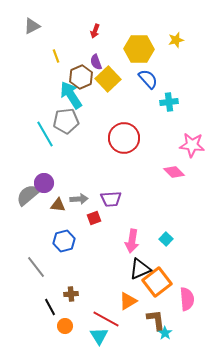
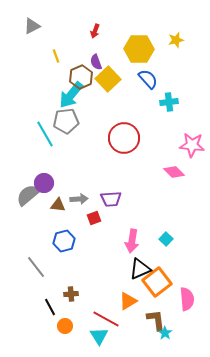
cyan arrow: rotated 108 degrees counterclockwise
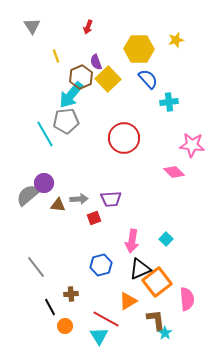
gray triangle: rotated 36 degrees counterclockwise
red arrow: moved 7 px left, 4 px up
blue hexagon: moved 37 px right, 24 px down
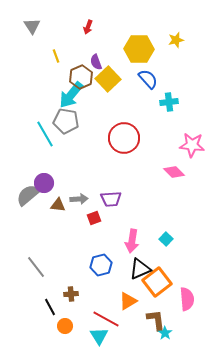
gray pentagon: rotated 15 degrees clockwise
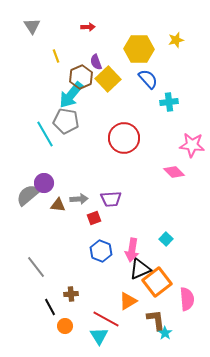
red arrow: rotated 112 degrees counterclockwise
pink arrow: moved 9 px down
blue hexagon: moved 14 px up; rotated 25 degrees counterclockwise
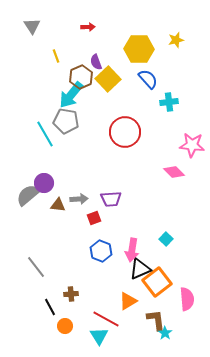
red circle: moved 1 px right, 6 px up
